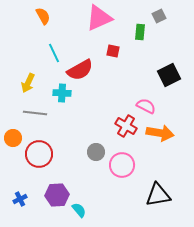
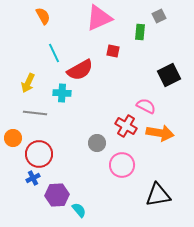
gray circle: moved 1 px right, 9 px up
blue cross: moved 13 px right, 21 px up
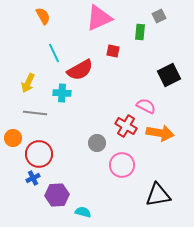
cyan semicircle: moved 4 px right, 2 px down; rotated 35 degrees counterclockwise
